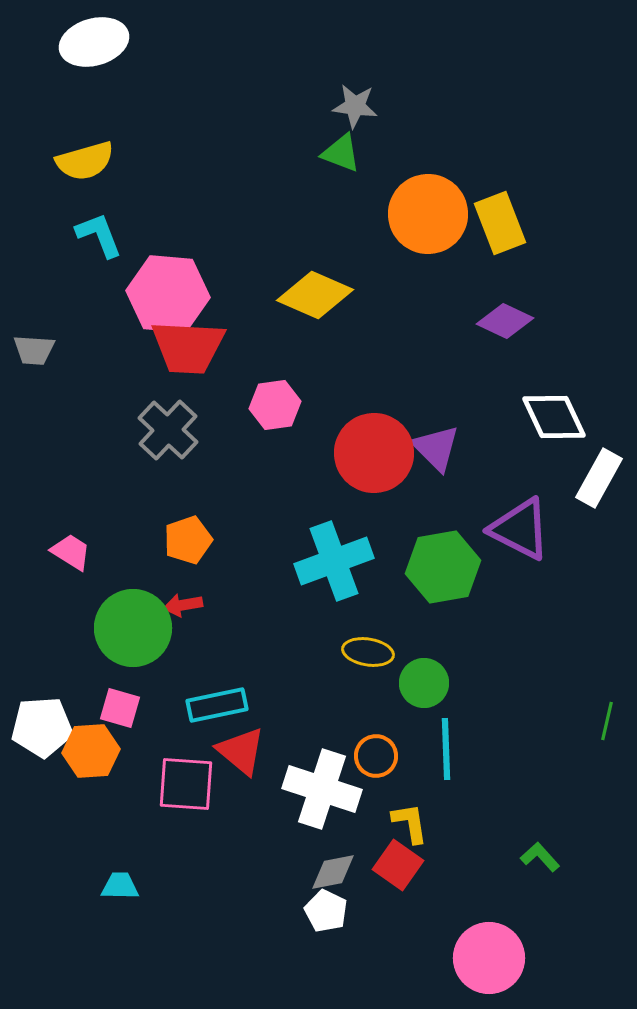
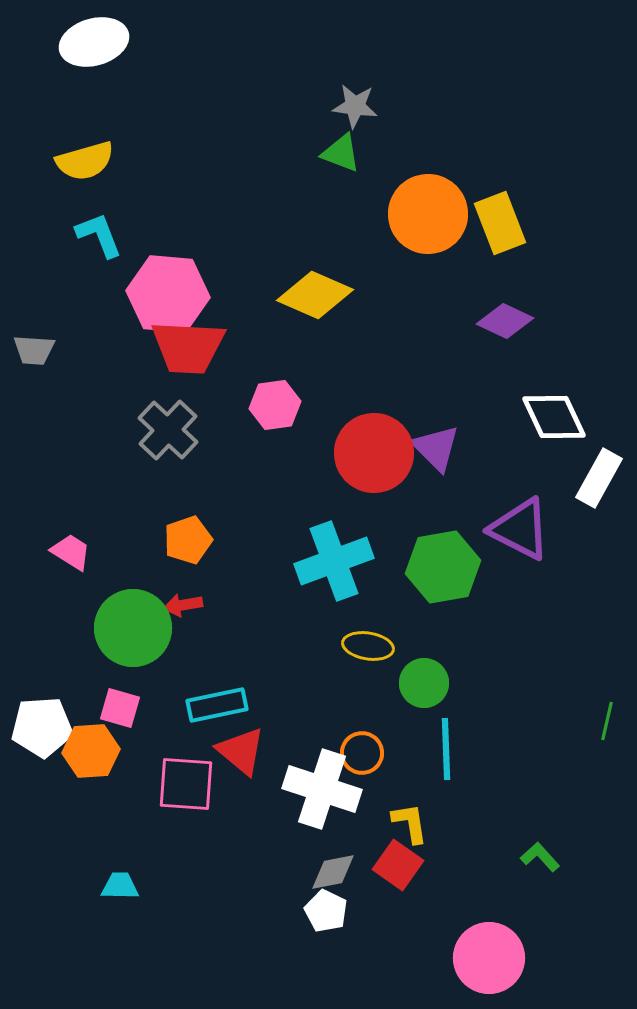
yellow ellipse at (368, 652): moved 6 px up
orange circle at (376, 756): moved 14 px left, 3 px up
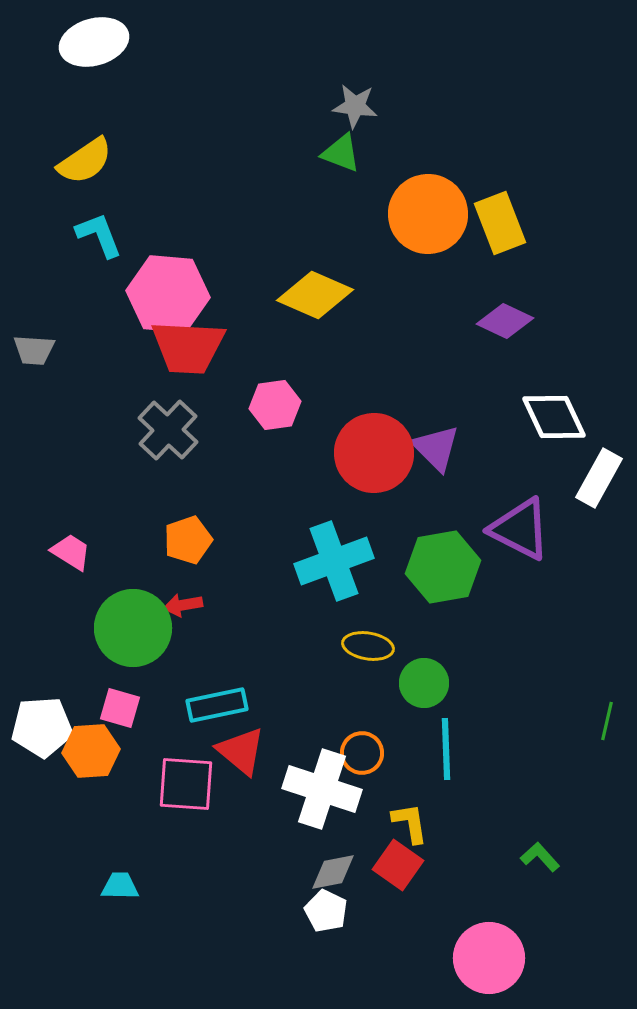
yellow semicircle at (85, 161): rotated 18 degrees counterclockwise
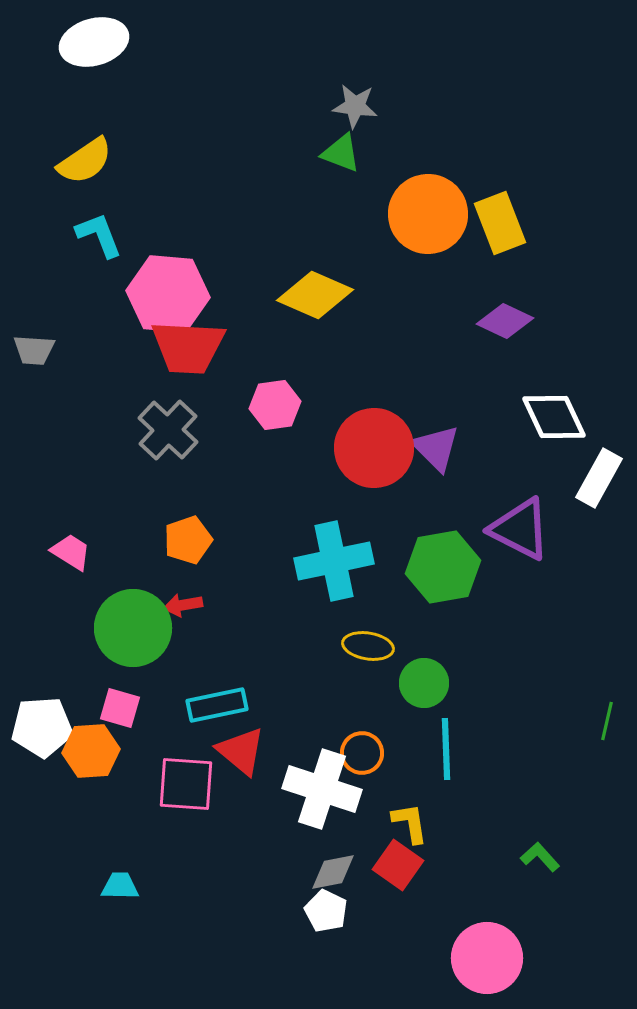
red circle at (374, 453): moved 5 px up
cyan cross at (334, 561): rotated 8 degrees clockwise
pink circle at (489, 958): moved 2 px left
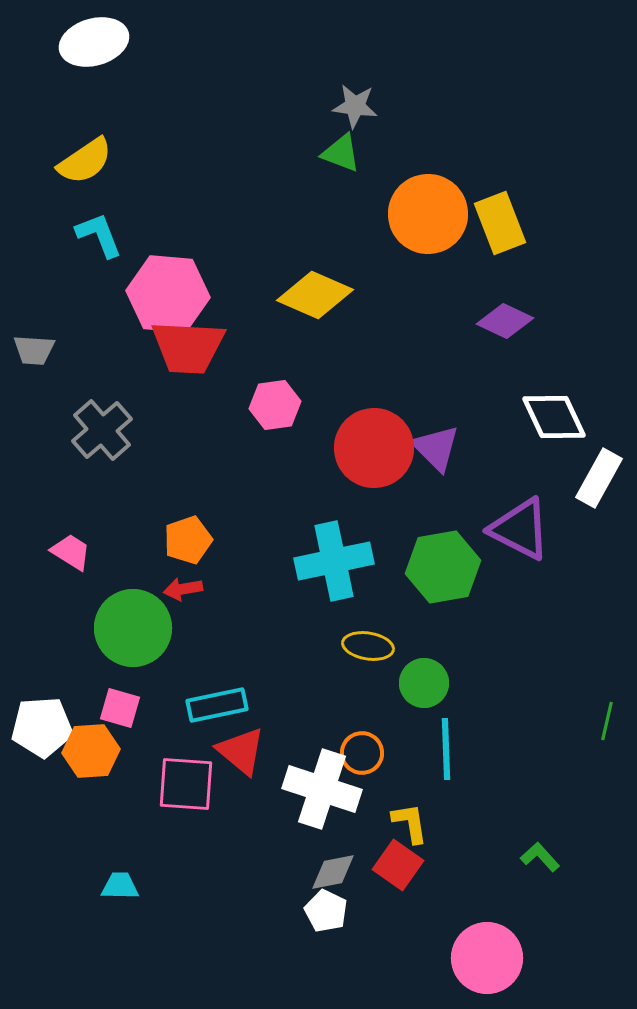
gray cross at (168, 430): moved 66 px left; rotated 6 degrees clockwise
red arrow at (183, 605): moved 16 px up
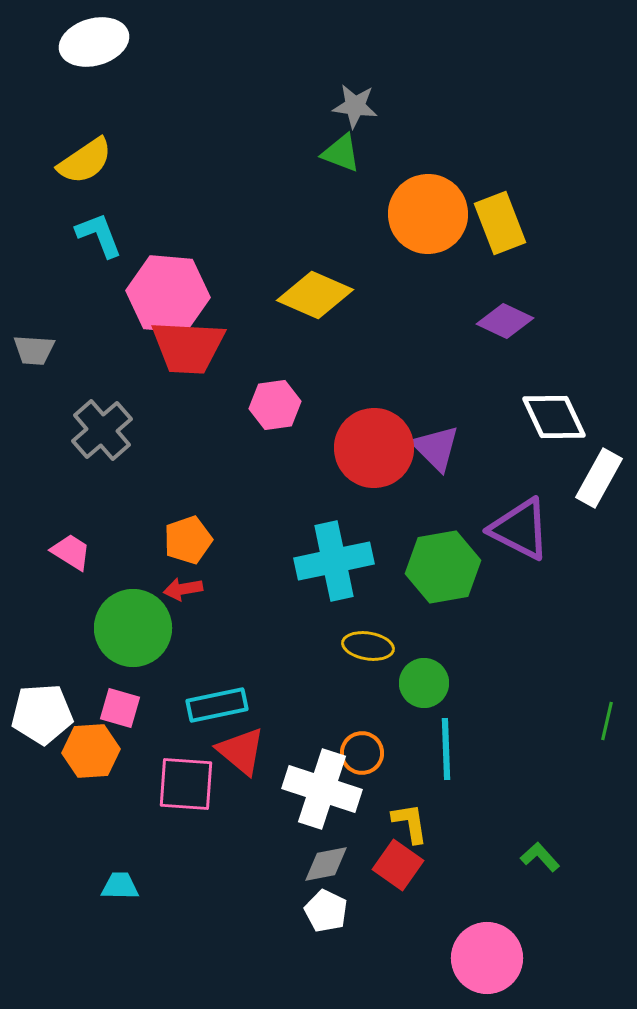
white pentagon at (42, 727): moved 13 px up
gray diamond at (333, 872): moved 7 px left, 8 px up
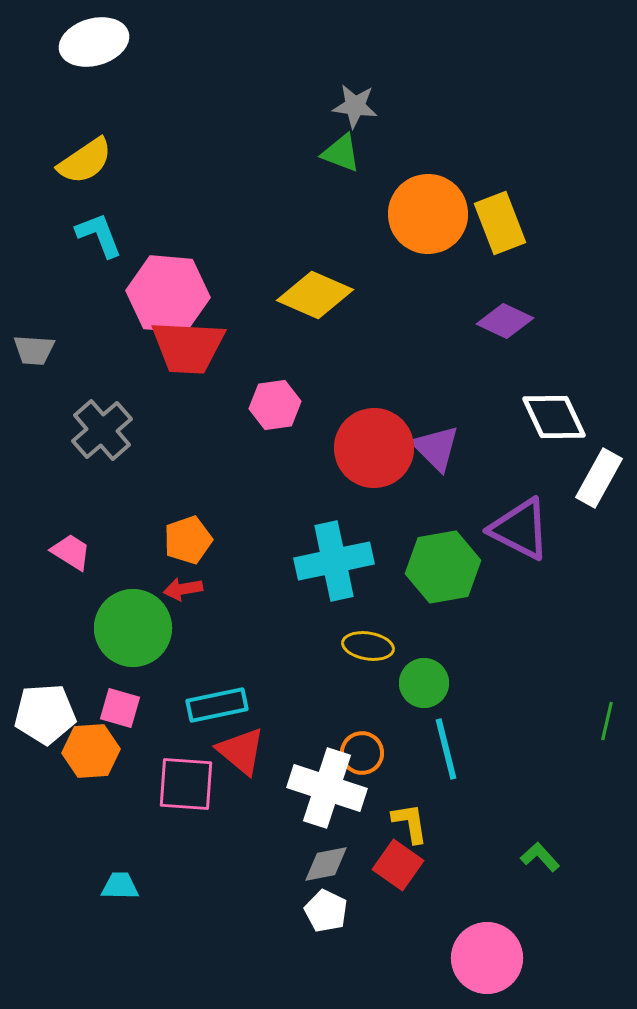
white pentagon at (42, 714): moved 3 px right
cyan line at (446, 749): rotated 12 degrees counterclockwise
white cross at (322, 789): moved 5 px right, 1 px up
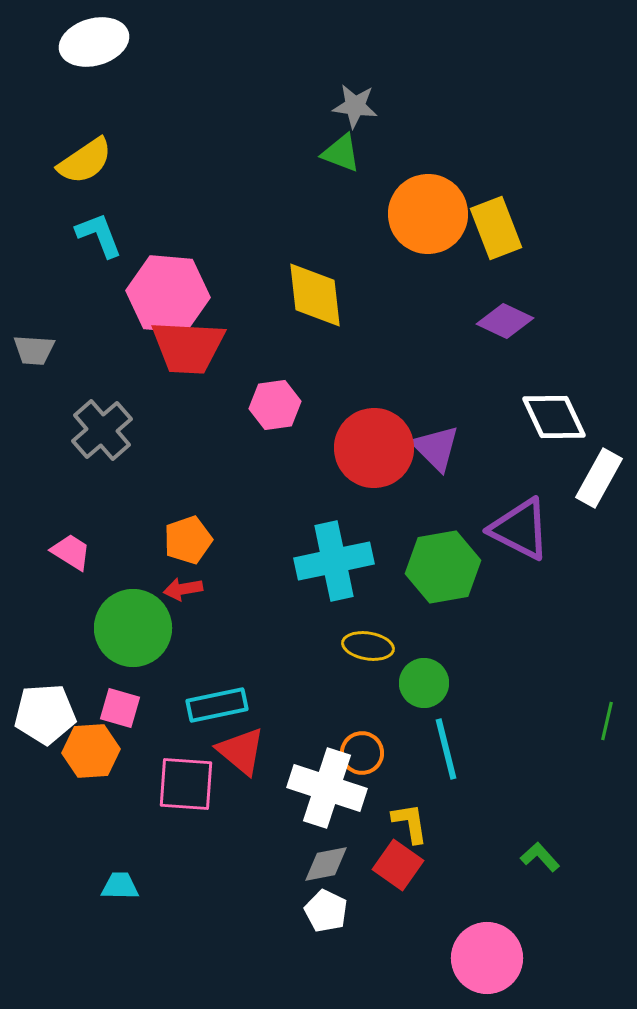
yellow rectangle at (500, 223): moved 4 px left, 5 px down
yellow diamond at (315, 295): rotated 60 degrees clockwise
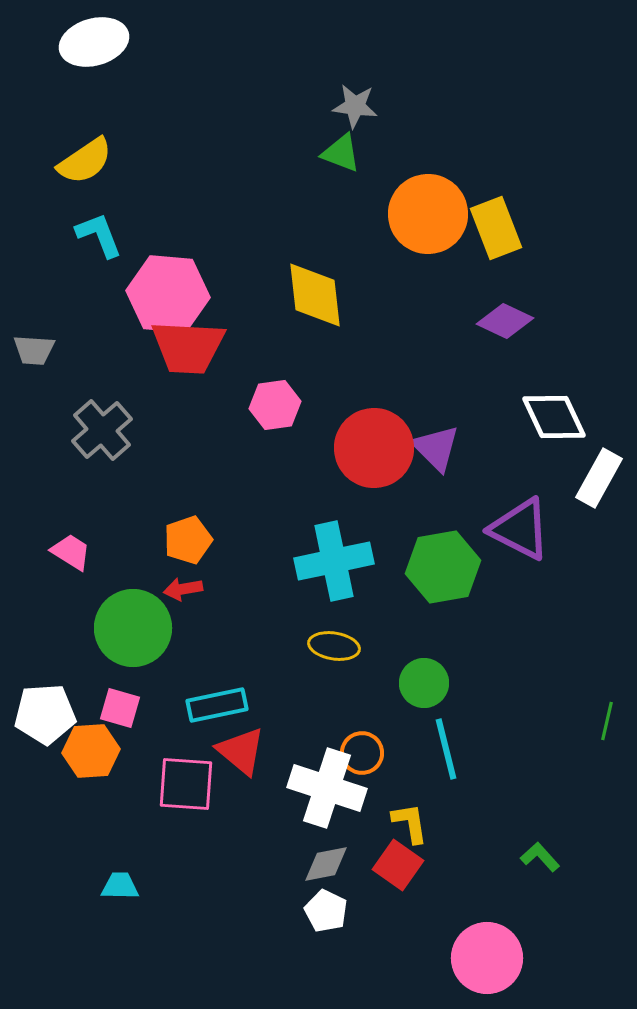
yellow ellipse at (368, 646): moved 34 px left
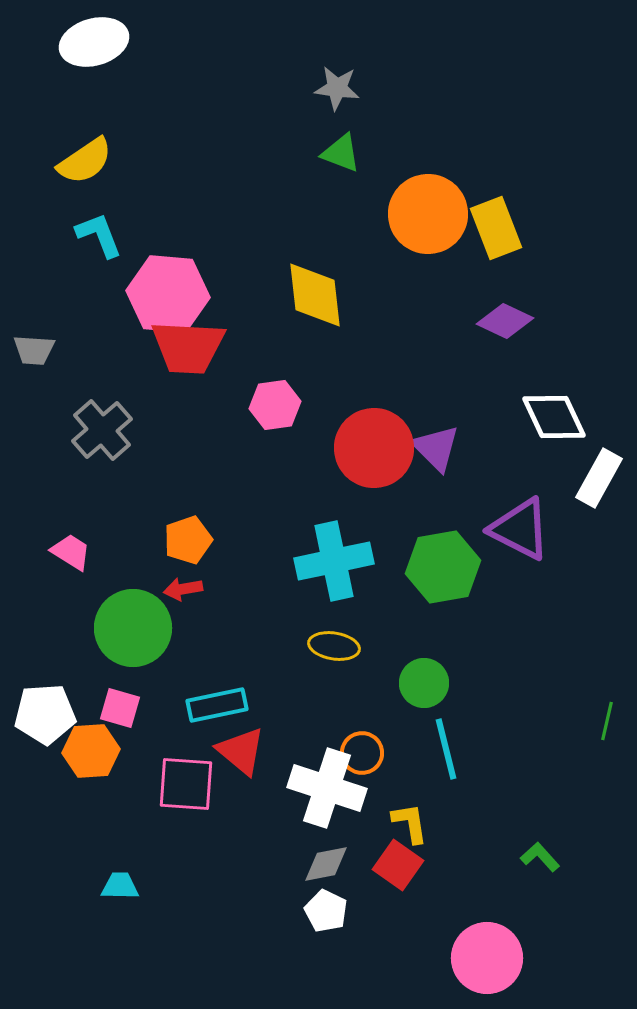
gray star at (355, 106): moved 18 px left, 18 px up
